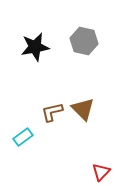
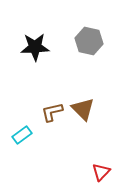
gray hexagon: moved 5 px right
black star: rotated 8 degrees clockwise
cyan rectangle: moved 1 px left, 2 px up
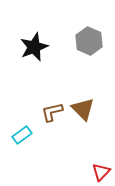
gray hexagon: rotated 12 degrees clockwise
black star: moved 1 px left; rotated 20 degrees counterclockwise
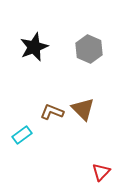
gray hexagon: moved 8 px down
brown L-shape: rotated 35 degrees clockwise
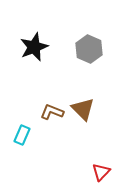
cyan rectangle: rotated 30 degrees counterclockwise
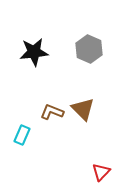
black star: moved 5 px down; rotated 16 degrees clockwise
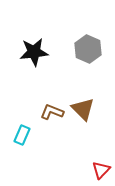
gray hexagon: moved 1 px left
red triangle: moved 2 px up
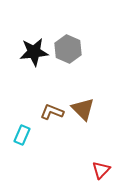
gray hexagon: moved 20 px left
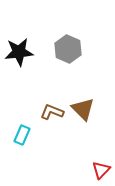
black star: moved 15 px left
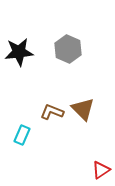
red triangle: rotated 12 degrees clockwise
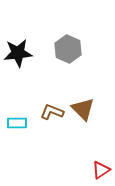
black star: moved 1 px left, 1 px down
cyan rectangle: moved 5 px left, 12 px up; rotated 66 degrees clockwise
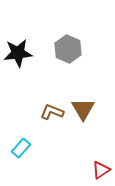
brown triangle: rotated 15 degrees clockwise
cyan rectangle: moved 4 px right, 25 px down; rotated 48 degrees counterclockwise
